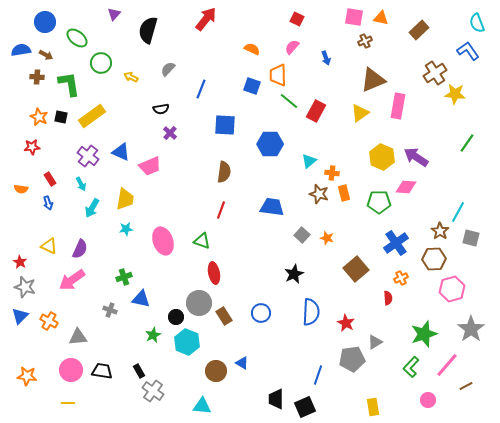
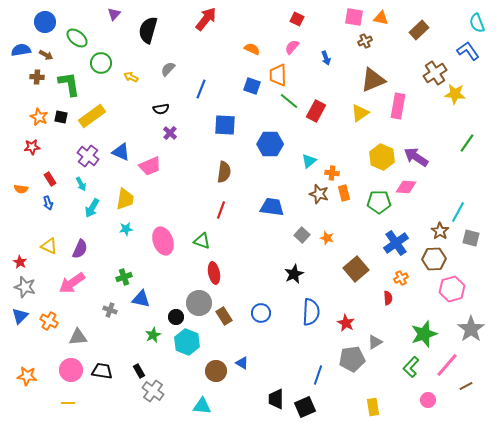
pink arrow at (72, 280): moved 3 px down
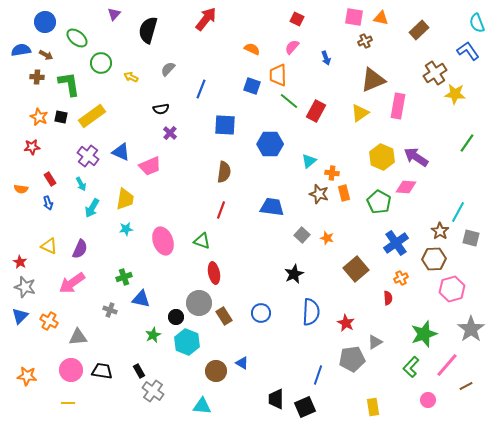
green pentagon at (379, 202): rotated 30 degrees clockwise
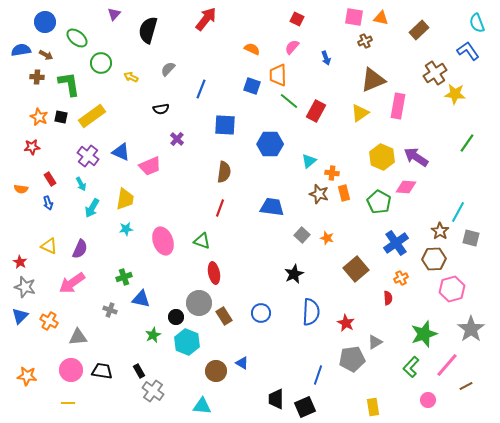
purple cross at (170, 133): moved 7 px right, 6 px down
red line at (221, 210): moved 1 px left, 2 px up
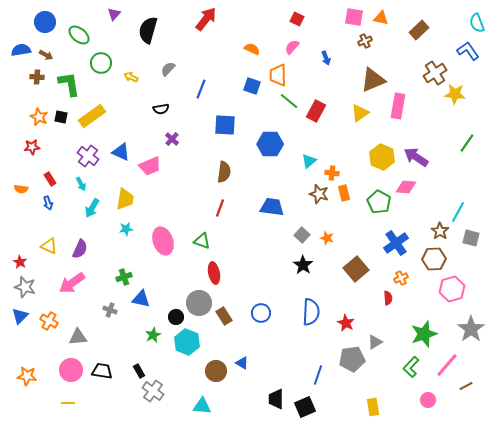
green ellipse at (77, 38): moved 2 px right, 3 px up
purple cross at (177, 139): moved 5 px left
black star at (294, 274): moved 9 px right, 9 px up; rotated 12 degrees counterclockwise
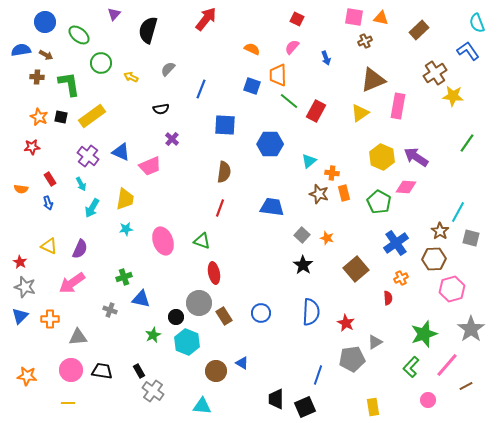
yellow star at (455, 94): moved 2 px left, 2 px down
orange cross at (49, 321): moved 1 px right, 2 px up; rotated 30 degrees counterclockwise
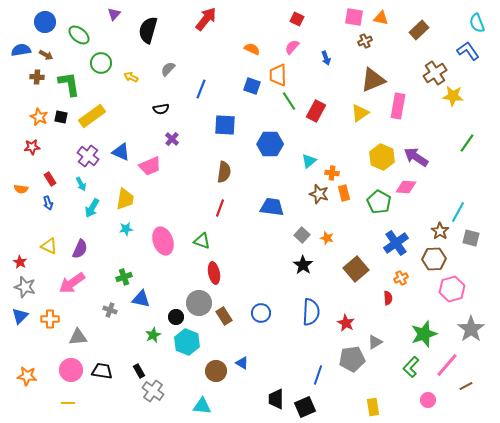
green line at (289, 101): rotated 18 degrees clockwise
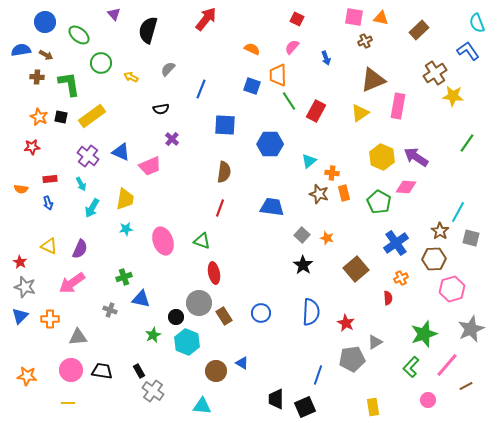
purple triangle at (114, 14): rotated 24 degrees counterclockwise
red rectangle at (50, 179): rotated 64 degrees counterclockwise
gray star at (471, 329): rotated 12 degrees clockwise
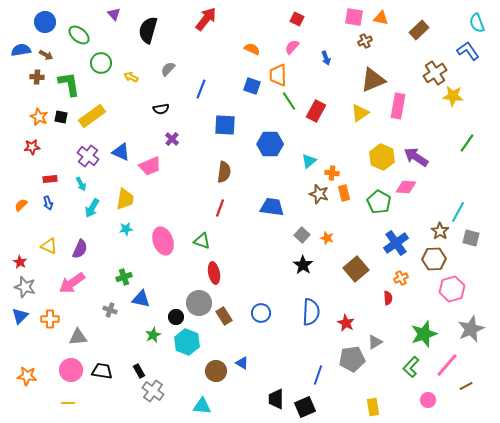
orange semicircle at (21, 189): moved 16 px down; rotated 128 degrees clockwise
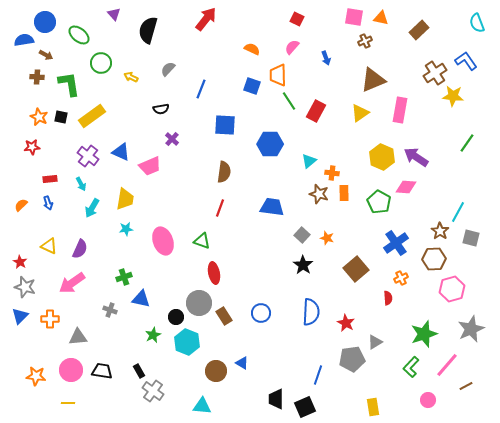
blue semicircle at (21, 50): moved 3 px right, 10 px up
blue L-shape at (468, 51): moved 2 px left, 10 px down
pink rectangle at (398, 106): moved 2 px right, 4 px down
orange rectangle at (344, 193): rotated 14 degrees clockwise
orange star at (27, 376): moved 9 px right
